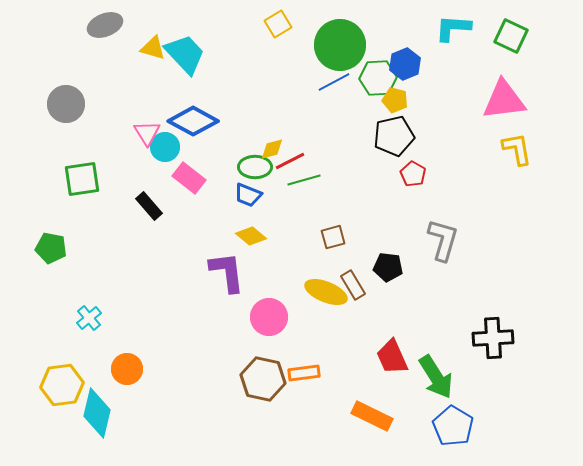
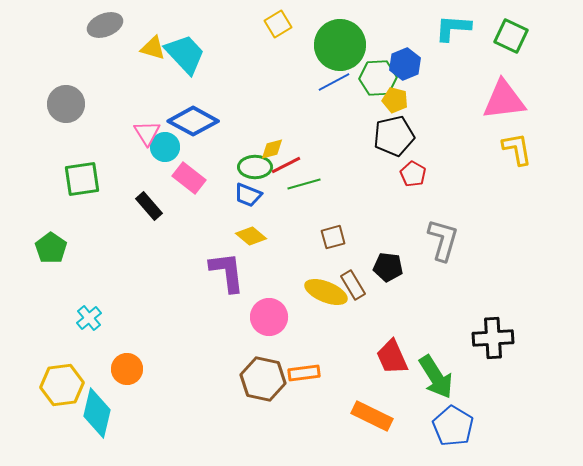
red line at (290, 161): moved 4 px left, 4 px down
green line at (304, 180): moved 4 px down
green pentagon at (51, 248): rotated 24 degrees clockwise
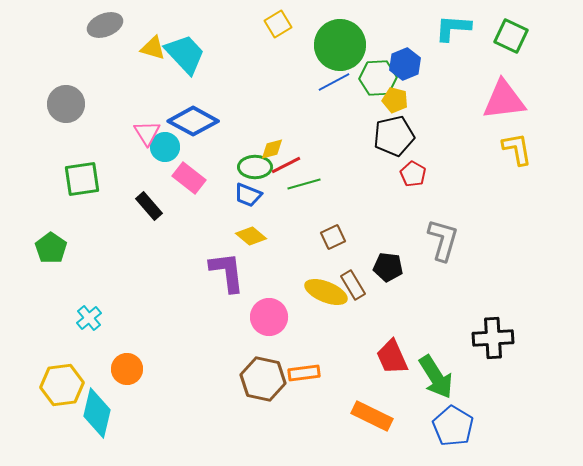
brown square at (333, 237): rotated 10 degrees counterclockwise
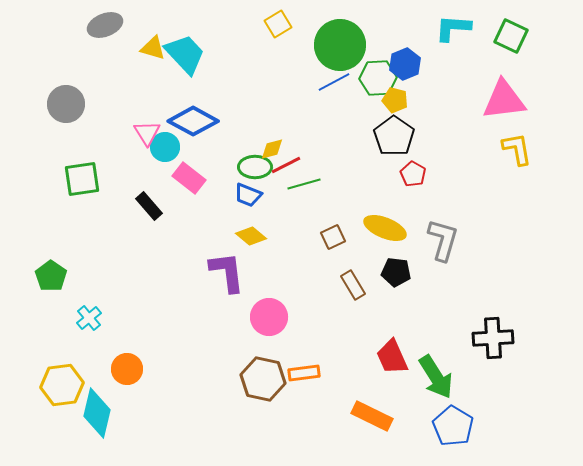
black pentagon at (394, 136): rotated 24 degrees counterclockwise
green pentagon at (51, 248): moved 28 px down
black pentagon at (388, 267): moved 8 px right, 5 px down
yellow ellipse at (326, 292): moved 59 px right, 64 px up
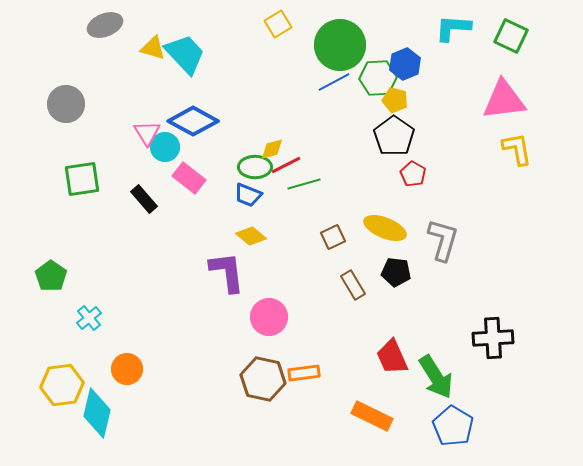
black rectangle at (149, 206): moved 5 px left, 7 px up
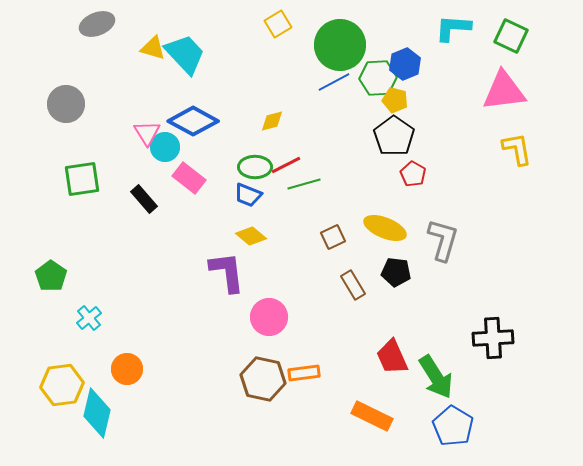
gray ellipse at (105, 25): moved 8 px left, 1 px up
pink triangle at (504, 100): moved 9 px up
yellow diamond at (272, 149): moved 28 px up
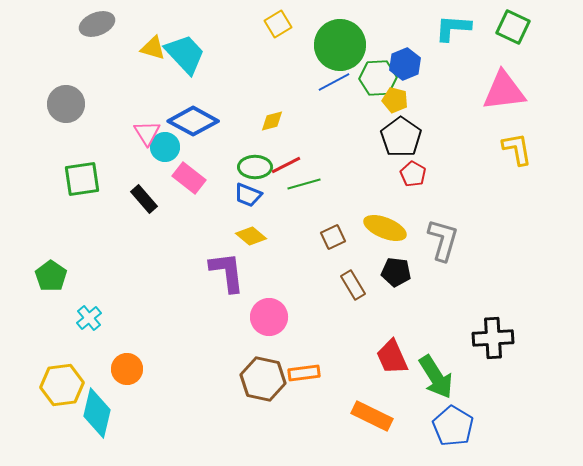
green square at (511, 36): moved 2 px right, 9 px up
black pentagon at (394, 136): moved 7 px right, 1 px down
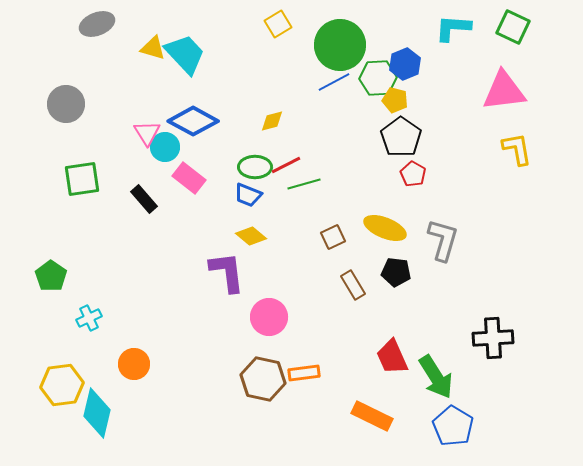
cyan cross at (89, 318): rotated 15 degrees clockwise
orange circle at (127, 369): moved 7 px right, 5 px up
